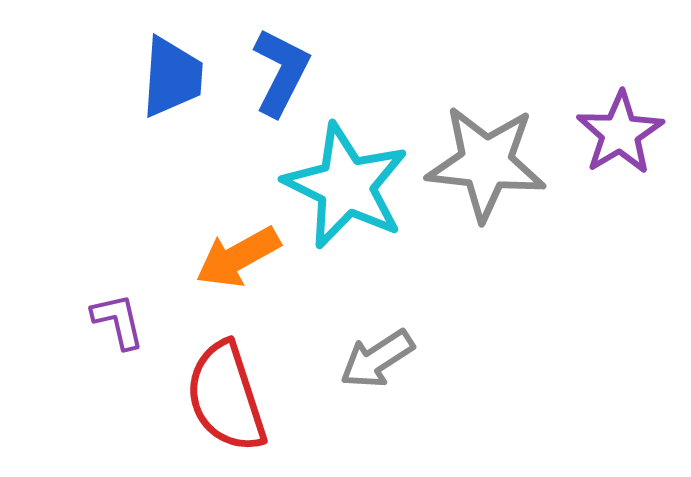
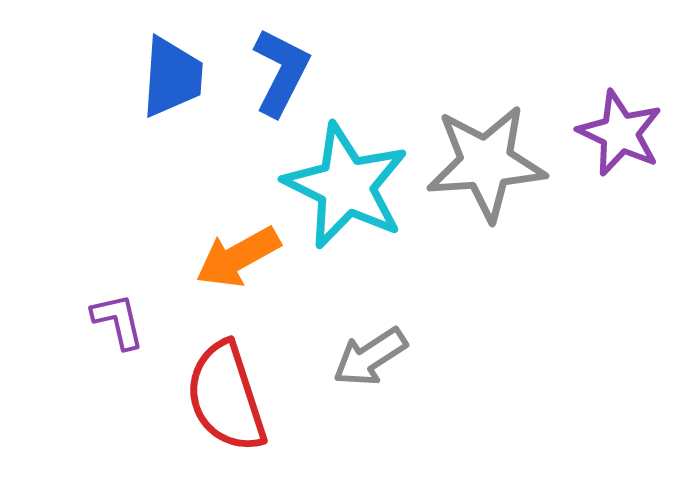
purple star: rotated 16 degrees counterclockwise
gray star: rotated 10 degrees counterclockwise
gray arrow: moved 7 px left, 2 px up
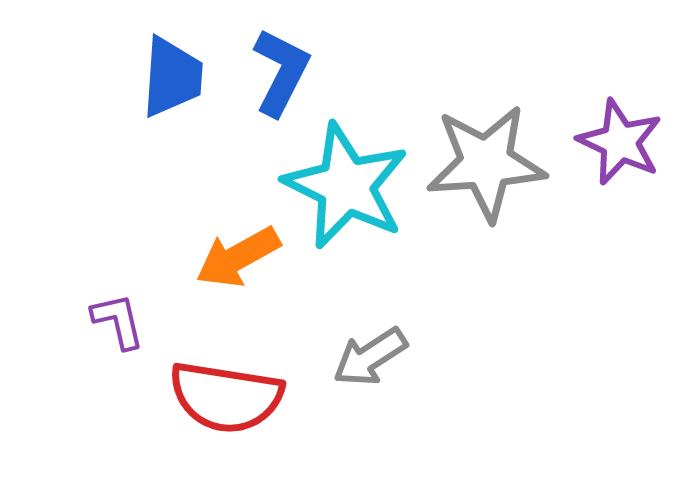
purple star: moved 9 px down
red semicircle: rotated 63 degrees counterclockwise
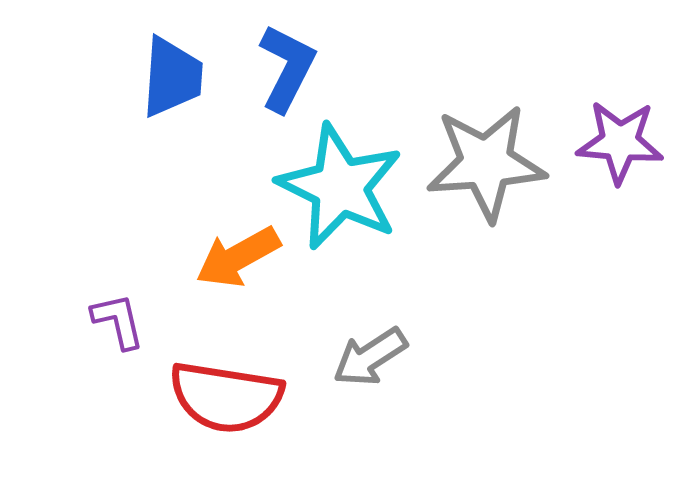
blue L-shape: moved 6 px right, 4 px up
purple star: rotated 20 degrees counterclockwise
cyan star: moved 6 px left, 1 px down
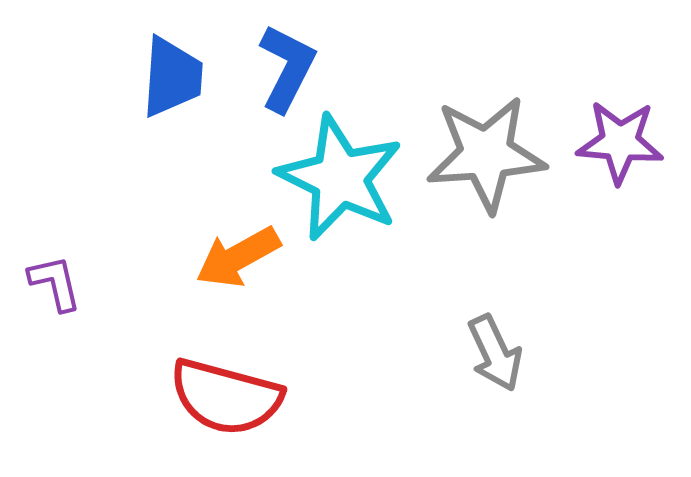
gray star: moved 9 px up
cyan star: moved 9 px up
purple L-shape: moved 63 px left, 38 px up
gray arrow: moved 125 px right, 4 px up; rotated 82 degrees counterclockwise
red semicircle: rotated 6 degrees clockwise
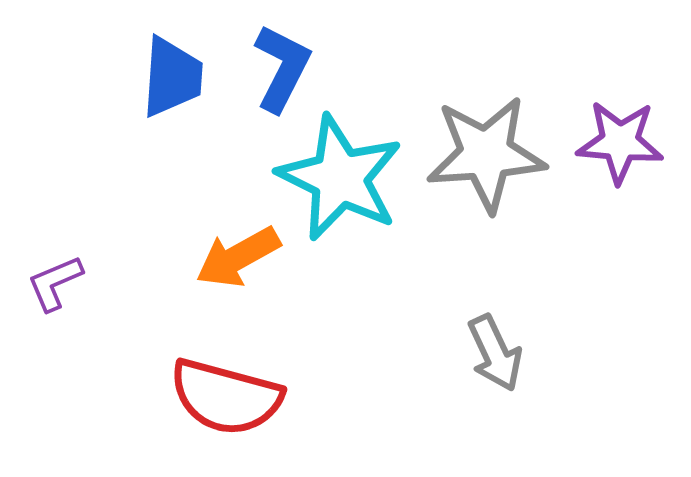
blue L-shape: moved 5 px left
purple L-shape: rotated 100 degrees counterclockwise
